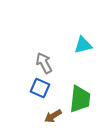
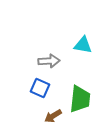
cyan triangle: rotated 24 degrees clockwise
gray arrow: moved 5 px right, 2 px up; rotated 115 degrees clockwise
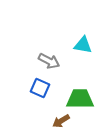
gray arrow: rotated 30 degrees clockwise
green trapezoid: rotated 96 degrees counterclockwise
brown arrow: moved 8 px right, 5 px down
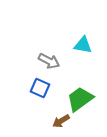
green trapezoid: rotated 36 degrees counterclockwise
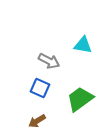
brown arrow: moved 24 px left
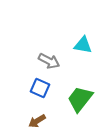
green trapezoid: rotated 16 degrees counterclockwise
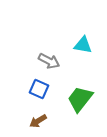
blue square: moved 1 px left, 1 px down
brown arrow: moved 1 px right
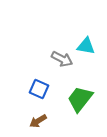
cyan triangle: moved 3 px right, 1 px down
gray arrow: moved 13 px right, 2 px up
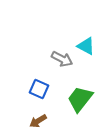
cyan triangle: rotated 18 degrees clockwise
